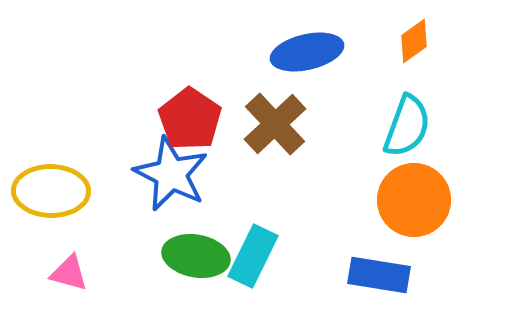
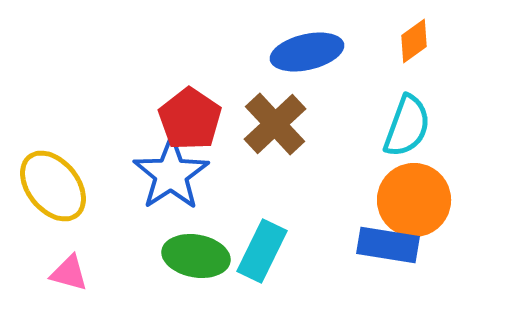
blue star: rotated 12 degrees clockwise
yellow ellipse: moved 2 px right, 5 px up; rotated 50 degrees clockwise
cyan rectangle: moved 9 px right, 5 px up
blue rectangle: moved 9 px right, 30 px up
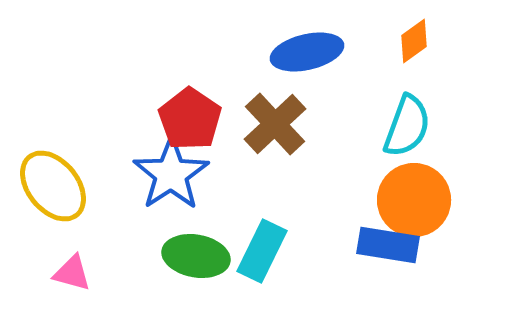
pink triangle: moved 3 px right
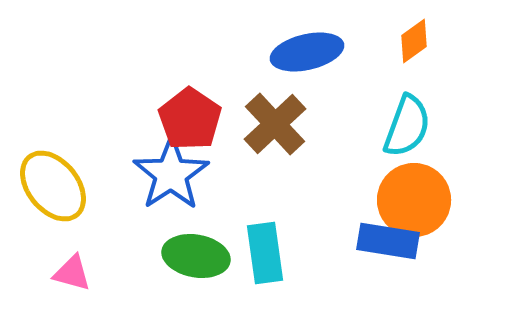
blue rectangle: moved 4 px up
cyan rectangle: moved 3 px right, 2 px down; rotated 34 degrees counterclockwise
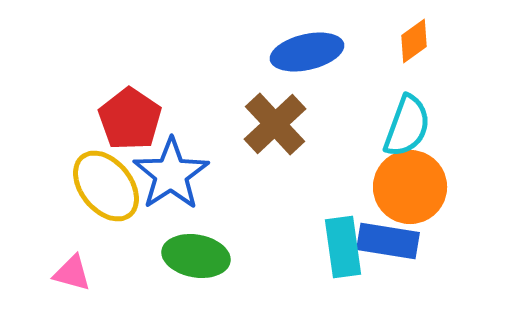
red pentagon: moved 60 px left
yellow ellipse: moved 53 px right
orange circle: moved 4 px left, 13 px up
cyan rectangle: moved 78 px right, 6 px up
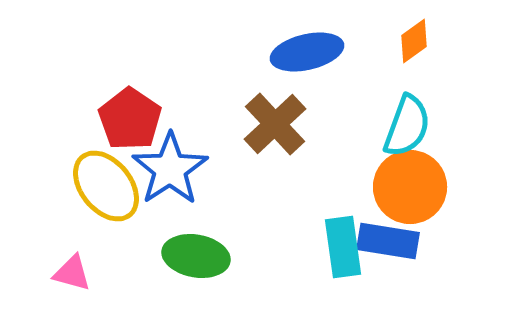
blue star: moved 1 px left, 5 px up
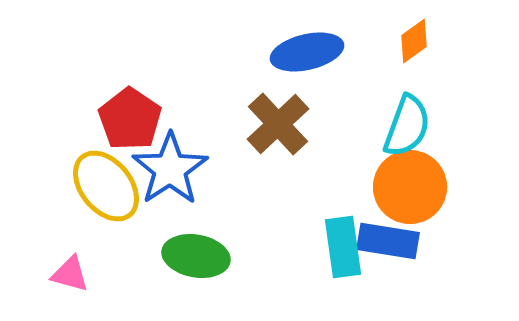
brown cross: moved 3 px right
pink triangle: moved 2 px left, 1 px down
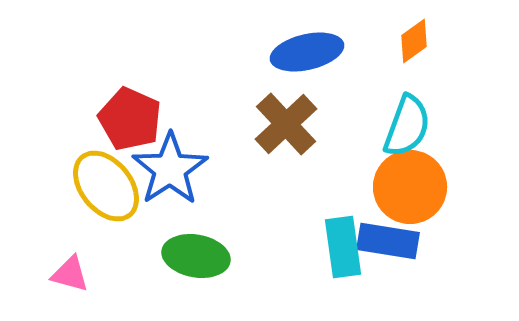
red pentagon: rotated 10 degrees counterclockwise
brown cross: moved 8 px right
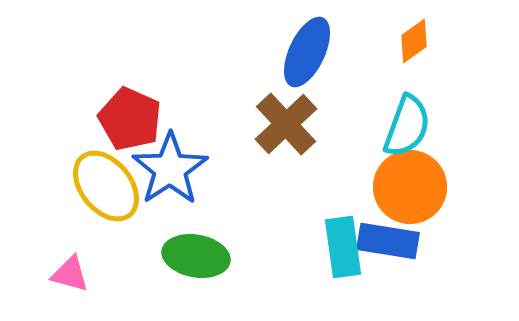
blue ellipse: rotated 52 degrees counterclockwise
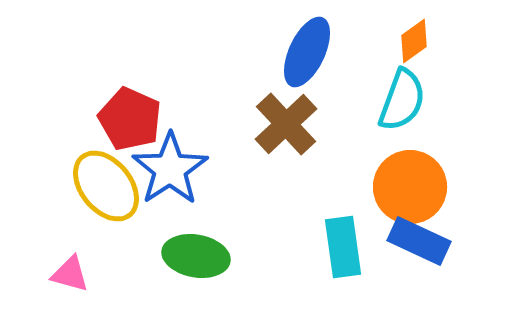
cyan semicircle: moved 5 px left, 26 px up
blue rectangle: moved 31 px right; rotated 16 degrees clockwise
